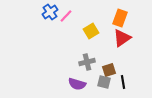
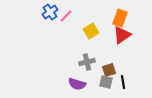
red triangle: moved 3 px up
gray square: moved 2 px right
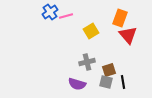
pink line: rotated 32 degrees clockwise
red triangle: moved 6 px right; rotated 36 degrees counterclockwise
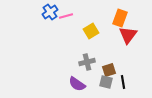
red triangle: rotated 18 degrees clockwise
purple semicircle: rotated 18 degrees clockwise
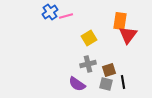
orange rectangle: moved 3 px down; rotated 12 degrees counterclockwise
yellow square: moved 2 px left, 7 px down
gray cross: moved 1 px right, 2 px down
gray square: moved 2 px down
